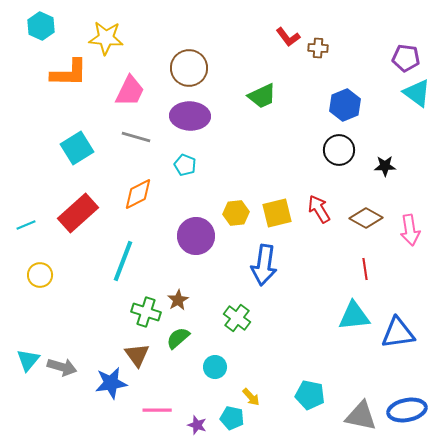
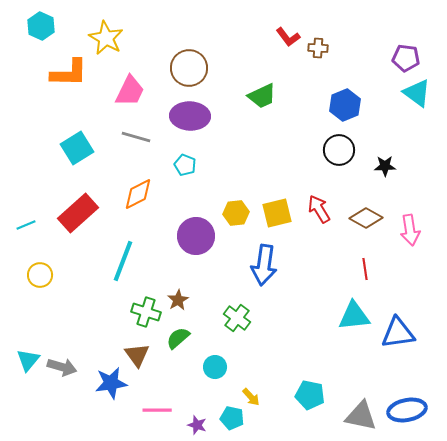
yellow star at (106, 38): rotated 24 degrees clockwise
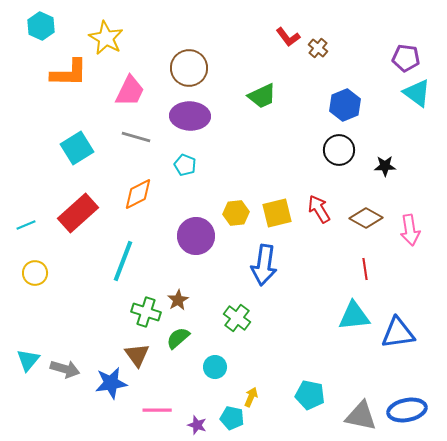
brown cross at (318, 48): rotated 36 degrees clockwise
yellow circle at (40, 275): moved 5 px left, 2 px up
gray arrow at (62, 367): moved 3 px right, 2 px down
yellow arrow at (251, 397): rotated 114 degrees counterclockwise
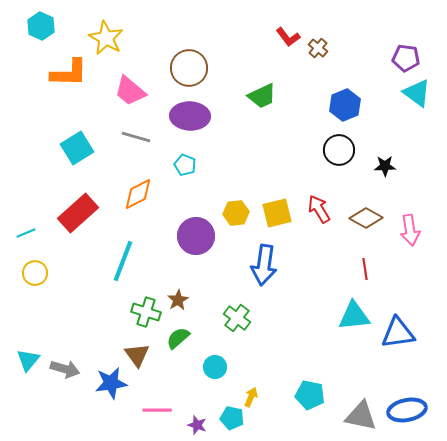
pink trapezoid at (130, 91): rotated 104 degrees clockwise
cyan line at (26, 225): moved 8 px down
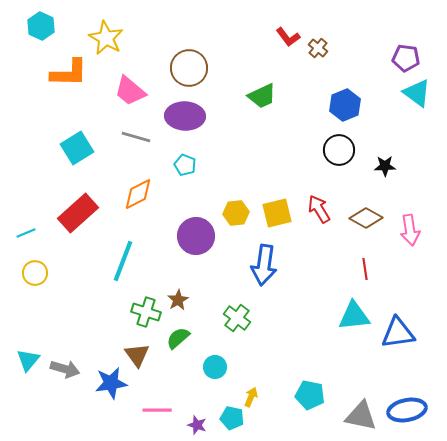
purple ellipse at (190, 116): moved 5 px left
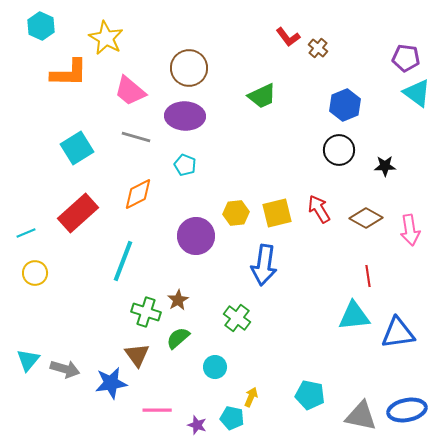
red line at (365, 269): moved 3 px right, 7 px down
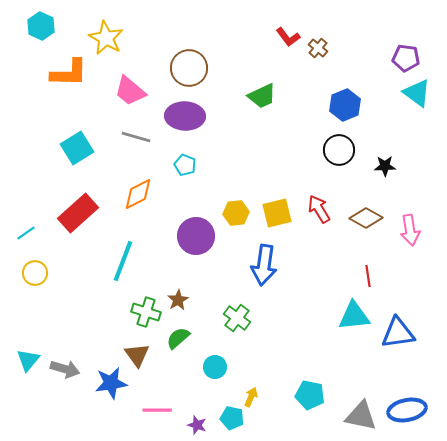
cyan line at (26, 233): rotated 12 degrees counterclockwise
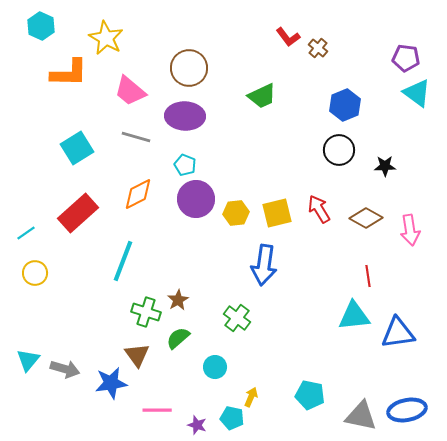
purple circle at (196, 236): moved 37 px up
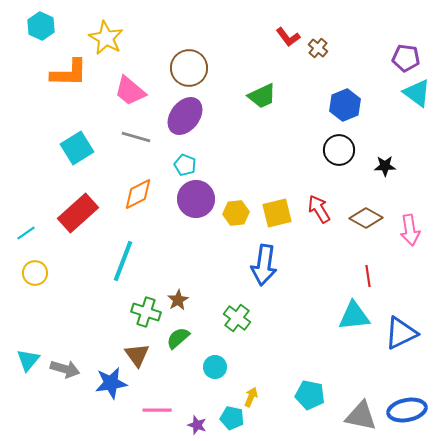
purple ellipse at (185, 116): rotated 54 degrees counterclockwise
blue triangle at (398, 333): moved 3 px right; rotated 18 degrees counterclockwise
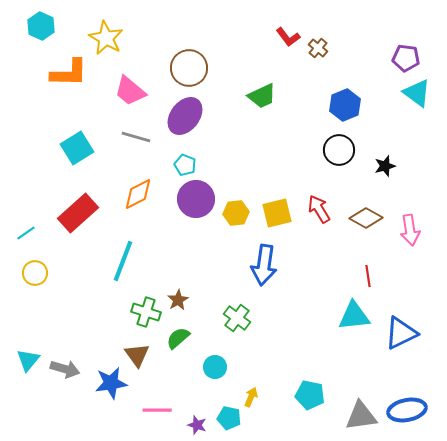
black star at (385, 166): rotated 15 degrees counterclockwise
gray triangle at (361, 416): rotated 20 degrees counterclockwise
cyan pentagon at (232, 418): moved 3 px left
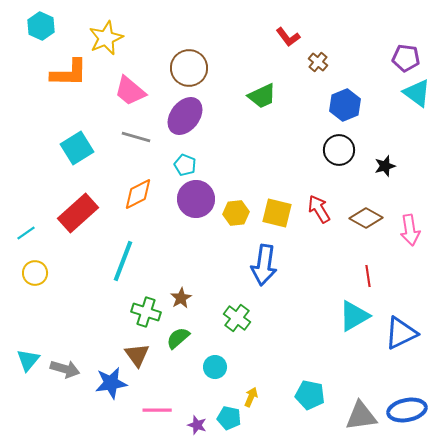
yellow star at (106, 38): rotated 20 degrees clockwise
brown cross at (318, 48): moved 14 px down
yellow square at (277, 213): rotated 28 degrees clockwise
brown star at (178, 300): moved 3 px right, 2 px up
cyan triangle at (354, 316): rotated 24 degrees counterclockwise
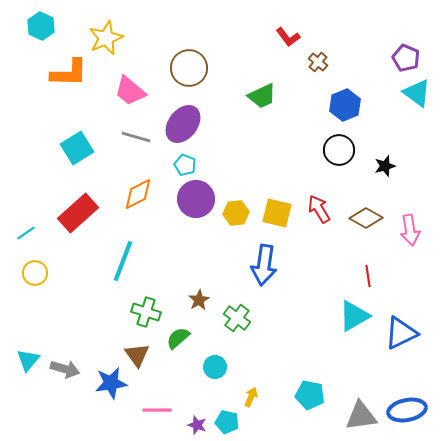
purple pentagon at (406, 58): rotated 16 degrees clockwise
purple ellipse at (185, 116): moved 2 px left, 8 px down
brown star at (181, 298): moved 18 px right, 2 px down
cyan pentagon at (229, 418): moved 2 px left, 4 px down
